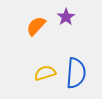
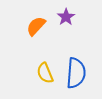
yellow semicircle: rotated 95 degrees counterclockwise
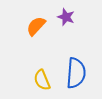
purple star: rotated 18 degrees counterclockwise
yellow semicircle: moved 3 px left, 7 px down
